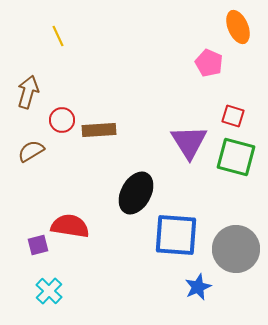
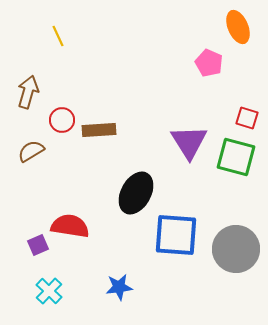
red square: moved 14 px right, 2 px down
purple square: rotated 10 degrees counterclockwise
blue star: moved 79 px left; rotated 16 degrees clockwise
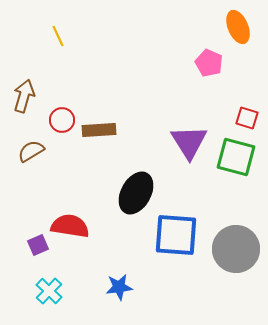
brown arrow: moved 4 px left, 4 px down
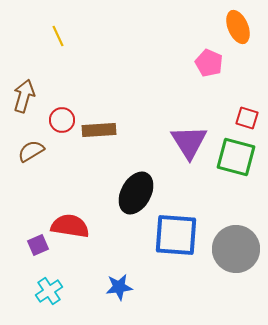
cyan cross: rotated 12 degrees clockwise
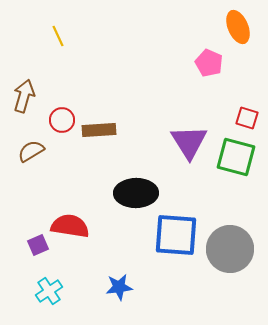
black ellipse: rotated 60 degrees clockwise
gray circle: moved 6 px left
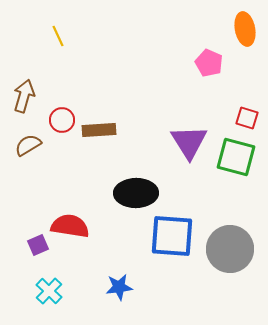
orange ellipse: moved 7 px right, 2 px down; rotated 12 degrees clockwise
brown semicircle: moved 3 px left, 6 px up
blue square: moved 4 px left, 1 px down
cyan cross: rotated 12 degrees counterclockwise
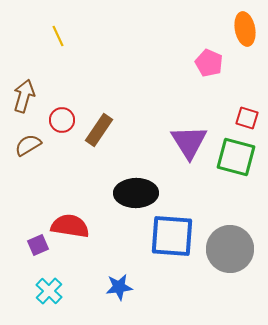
brown rectangle: rotated 52 degrees counterclockwise
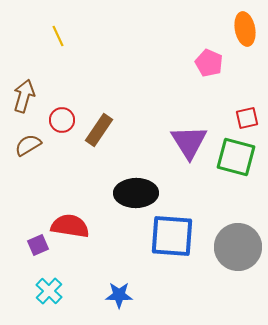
red square: rotated 30 degrees counterclockwise
gray circle: moved 8 px right, 2 px up
blue star: moved 8 px down; rotated 8 degrees clockwise
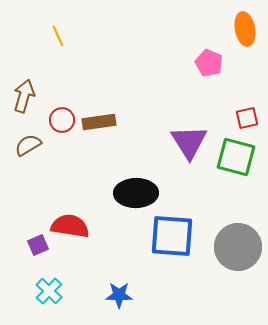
brown rectangle: moved 8 px up; rotated 48 degrees clockwise
